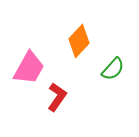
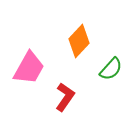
green semicircle: moved 2 px left
red L-shape: moved 8 px right
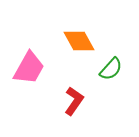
orange diamond: rotated 72 degrees counterclockwise
red L-shape: moved 9 px right, 4 px down
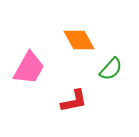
orange diamond: moved 1 px up
red L-shape: rotated 44 degrees clockwise
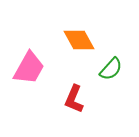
red L-shape: moved 2 px up; rotated 124 degrees clockwise
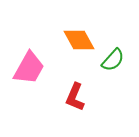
green semicircle: moved 2 px right, 9 px up
red L-shape: moved 1 px right, 2 px up
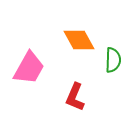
green semicircle: rotated 40 degrees counterclockwise
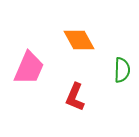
green semicircle: moved 9 px right, 10 px down
pink trapezoid: rotated 6 degrees counterclockwise
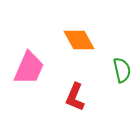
green semicircle: rotated 15 degrees counterclockwise
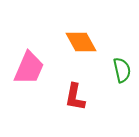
orange diamond: moved 2 px right, 2 px down
red L-shape: rotated 12 degrees counterclockwise
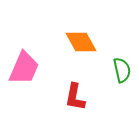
pink trapezoid: moved 5 px left
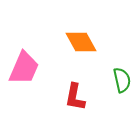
green semicircle: moved 10 px down
